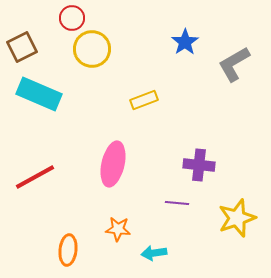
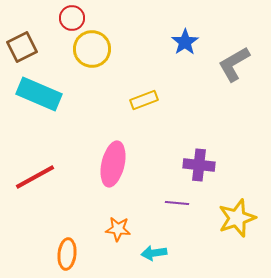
orange ellipse: moved 1 px left, 4 px down
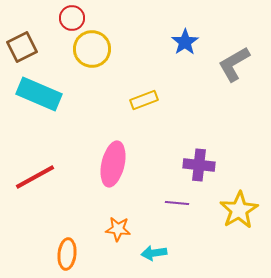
yellow star: moved 2 px right, 8 px up; rotated 12 degrees counterclockwise
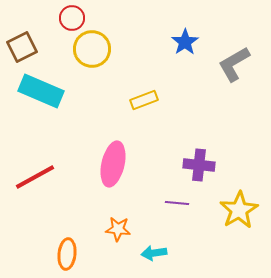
cyan rectangle: moved 2 px right, 3 px up
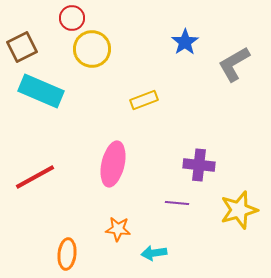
yellow star: rotated 15 degrees clockwise
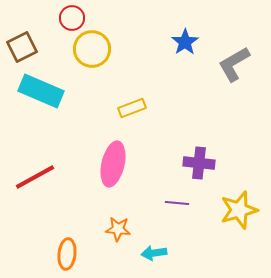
yellow rectangle: moved 12 px left, 8 px down
purple cross: moved 2 px up
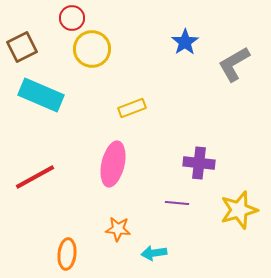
cyan rectangle: moved 4 px down
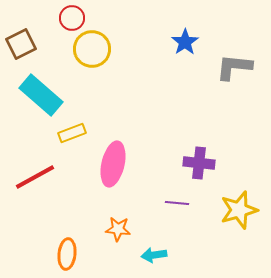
brown square: moved 1 px left, 3 px up
gray L-shape: moved 3 px down; rotated 36 degrees clockwise
cyan rectangle: rotated 18 degrees clockwise
yellow rectangle: moved 60 px left, 25 px down
cyan arrow: moved 2 px down
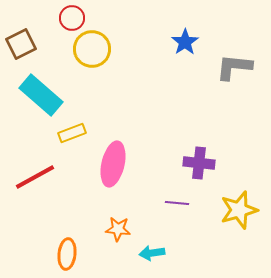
cyan arrow: moved 2 px left, 2 px up
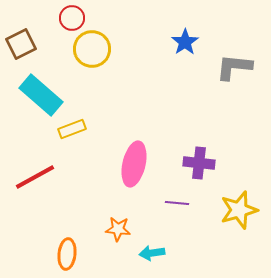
yellow rectangle: moved 4 px up
pink ellipse: moved 21 px right
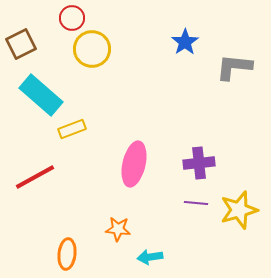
purple cross: rotated 12 degrees counterclockwise
purple line: moved 19 px right
cyan arrow: moved 2 px left, 4 px down
